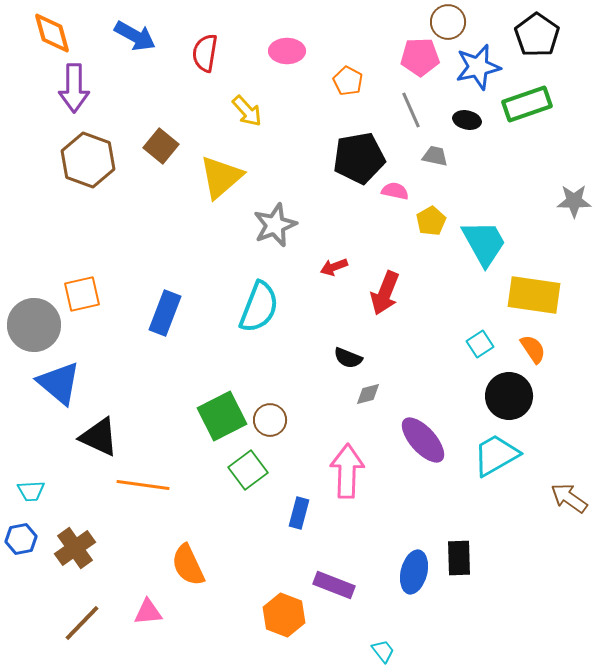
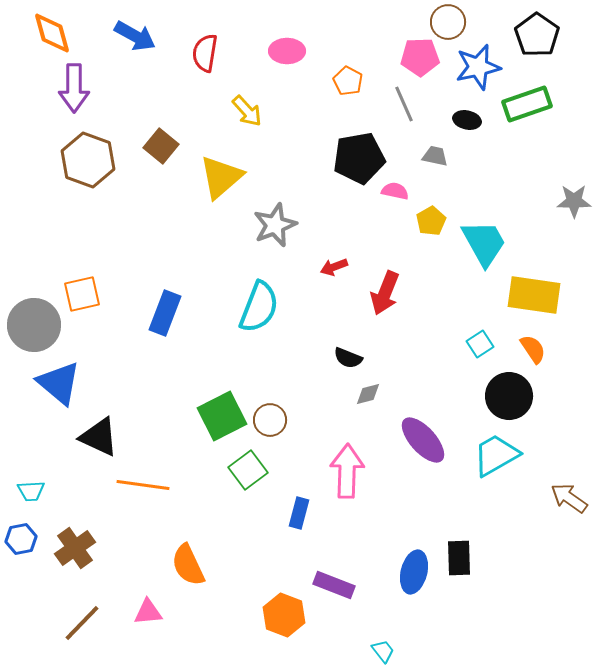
gray line at (411, 110): moved 7 px left, 6 px up
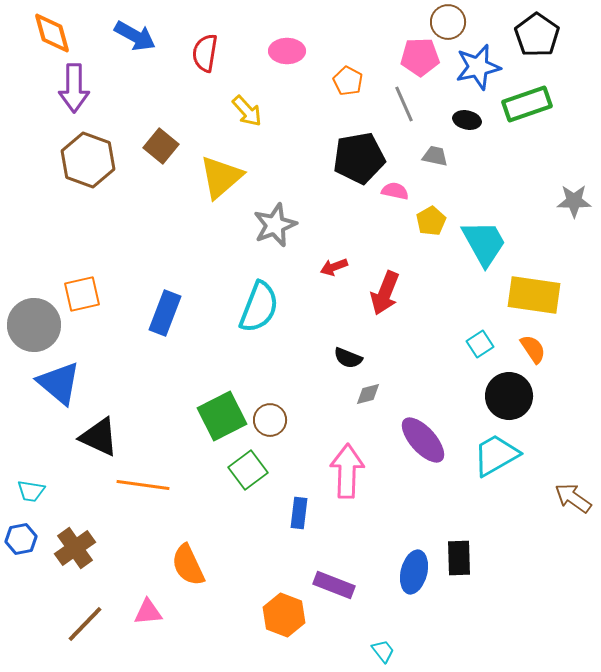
cyan trapezoid at (31, 491): rotated 12 degrees clockwise
brown arrow at (569, 498): moved 4 px right
blue rectangle at (299, 513): rotated 8 degrees counterclockwise
brown line at (82, 623): moved 3 px right, 1 px down
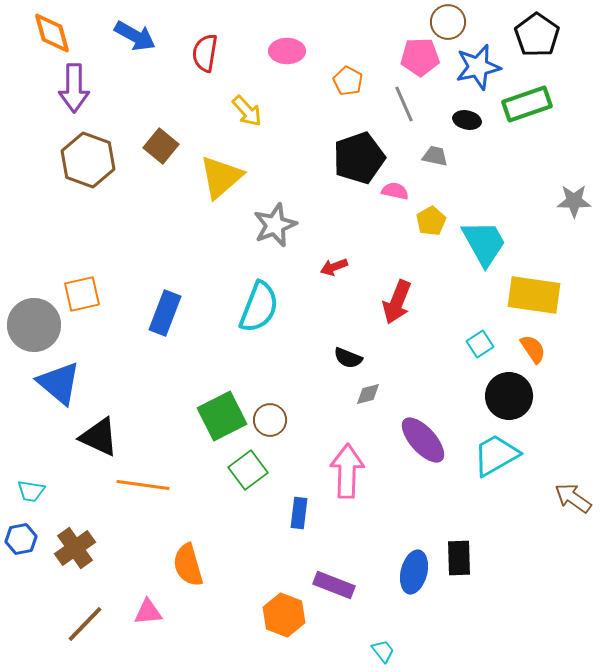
black pentagon at (359, 158): rotated 9 degrees counterclockwise
red arrow at (385, 293): moved 12 px right, 9 px down
orange semicircle at (188, 565): rotated 9 degrees clockwise
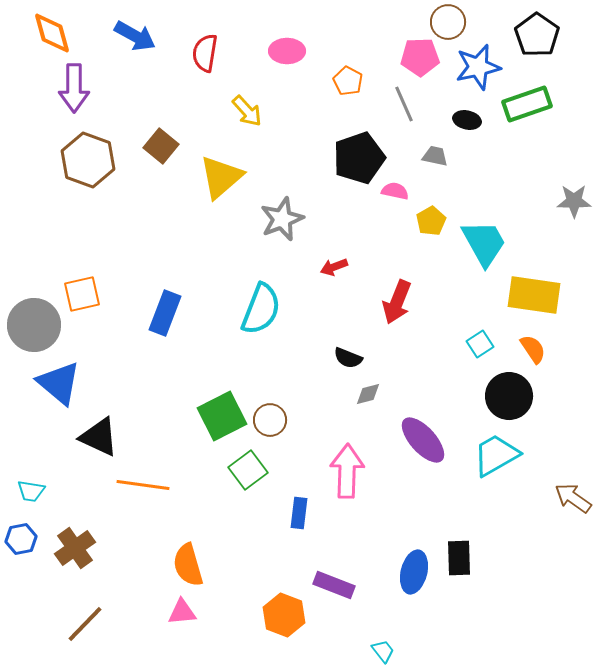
gray star at (275, 225): moved 7 px right, 6 px up
cyan semicircle at (259, 307): moved 2 px right, 2 px down
pink triangle at (148, 612): moved 34 px right
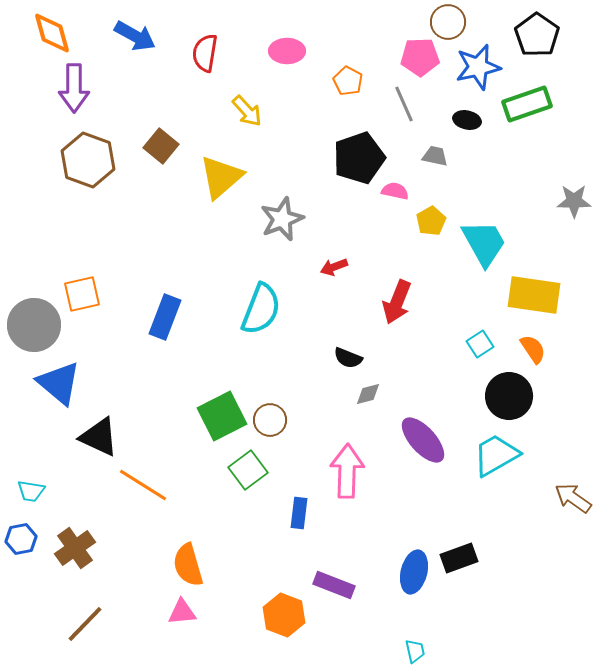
blue rectangle at (165, 313): moved 4 px down
orange line at (143, 485): rotated 24 degrees clockwise
black rectangle at (459, 558): rotated 72 degrees clockwise
cyan trapezoid at (383, 651): moved 32 px right; rotated 25 degrees clockwise
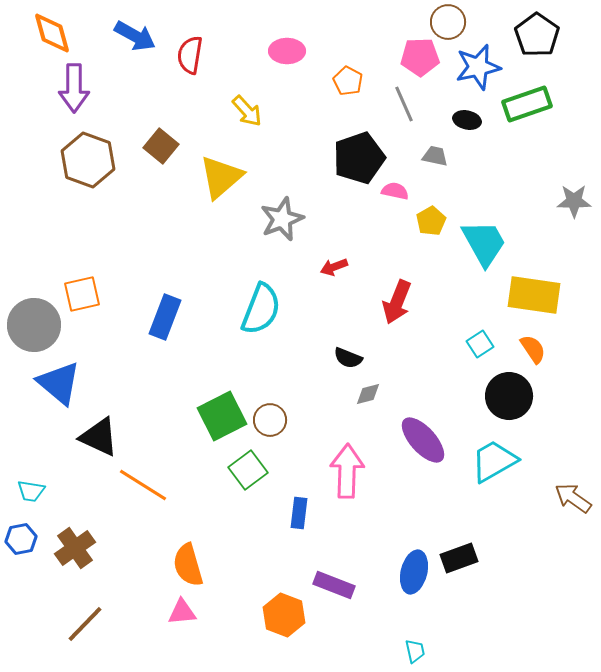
red semicircle at (205, 53): moved 15 px left, 2 px down
cyan trapezoid at (496, 455): moved 2 px left, 6 px down
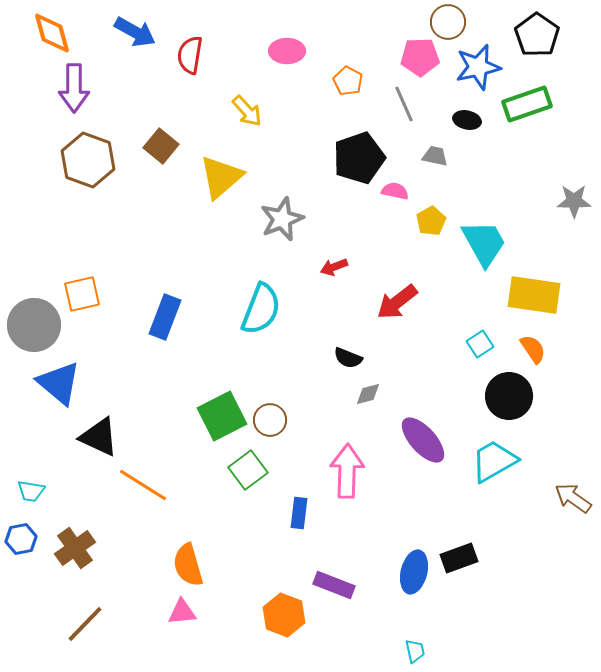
blue arrow at (135, 36): moved 4 px up
red arrow at (397, 302): rotated 30 degrees clockwise
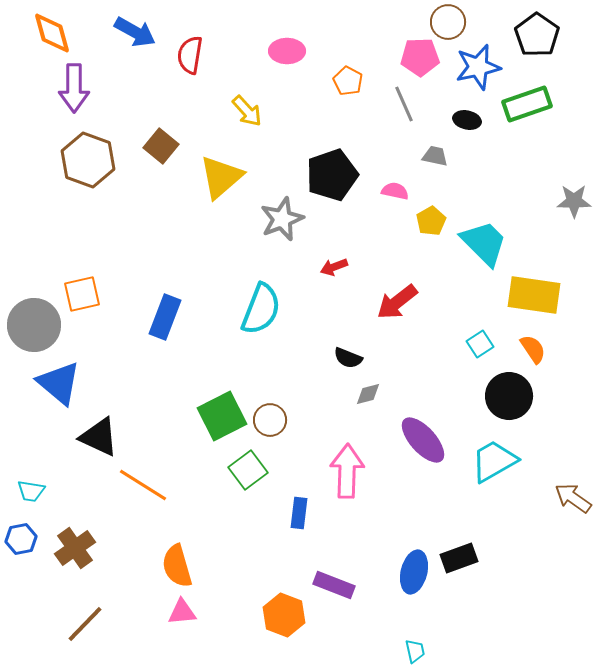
black pentagon at (359, 158): moved 27 px left, 17 px down
cyan trapezoid at (484, 243): rotated 16 degrees counterclockwise
orange semicircle at (188, 565): moved 11 px left, 1 px down
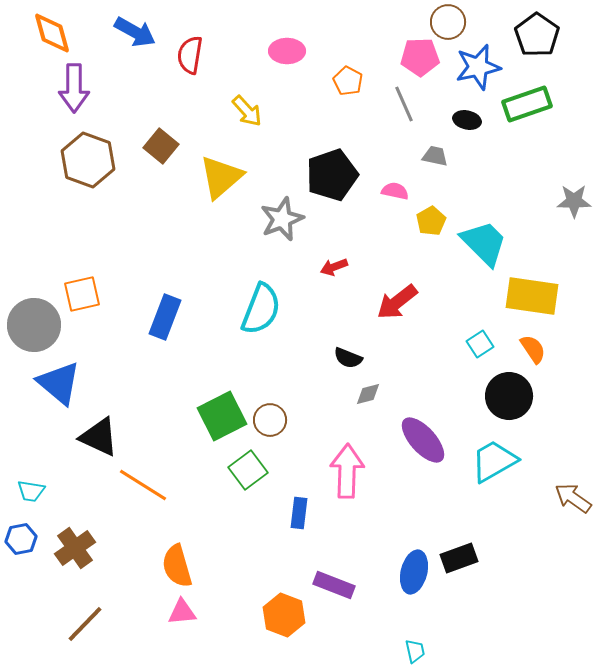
yellow rectangle at (534, 295): moved 2 px left, 1 px down
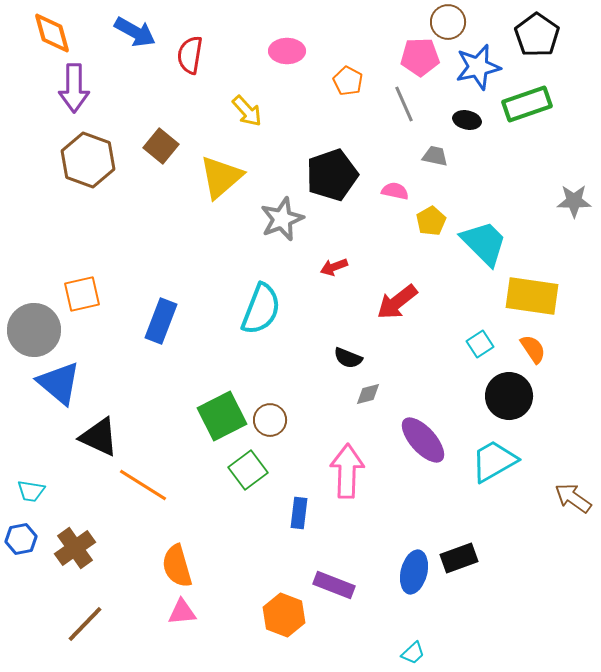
blue rectangle at (165, 317): moved 4 px left, 4 px down
gray circle at (34, 325): moved 5 px down
cyan trapezoid at (415, 651): moved 2 px left, 2 px down; rotated 60 degrees clockwise
